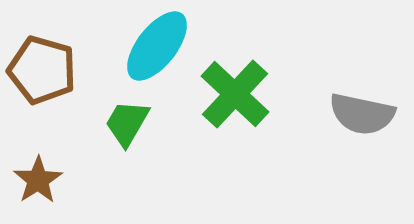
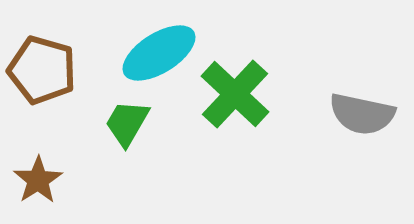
cyan ellipse: moved 2 px right, 7 px down; rotated 20 degrees clockwise
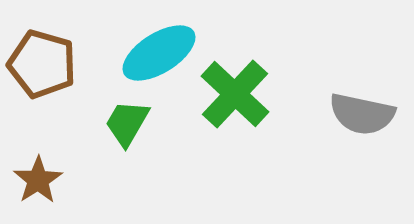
brown pentagon: moved 6 px up
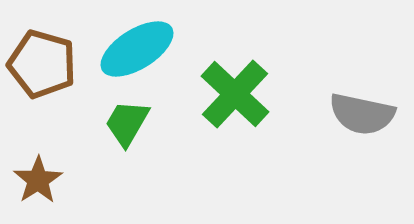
cyan ellipse: moved 22 px left, 4 px up
